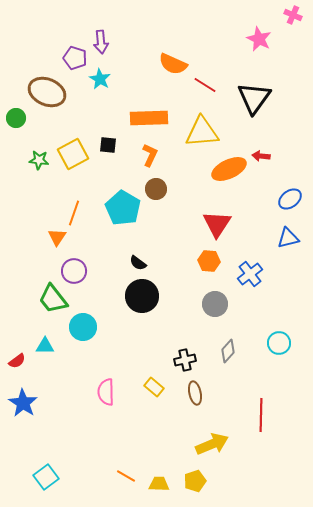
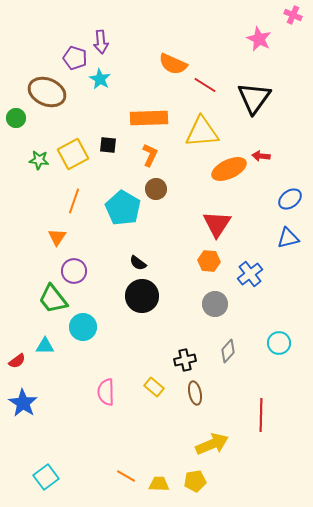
orange line at (74, 213): moved 12 px up
yellow pentagon at (195, 481): rotated 10 degrees clockwise
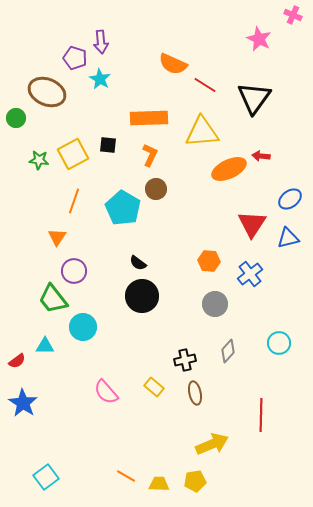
red triangle at (217, 224): moved 35 px right
pink semicircle at (106, 392): rotated 40 degrees counterclockwise
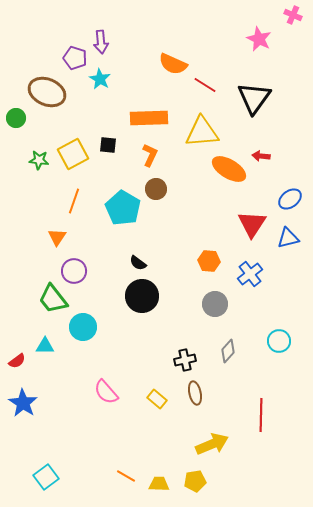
orange ellipse at (229, 169): rotated 56 degrees clockwise
cyan circle at (279, 343): moved 2 px up
yellow rectangle at (154, 387): moved 3 px right, 12 px down
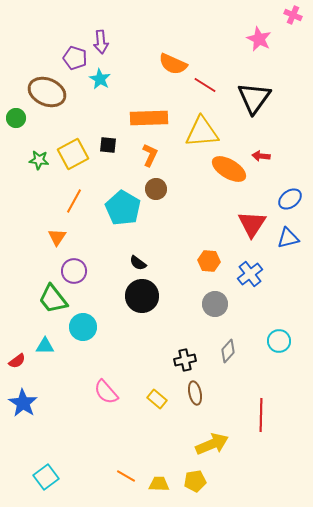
orange line at (74, 201): rotated 10 degrees clockwise
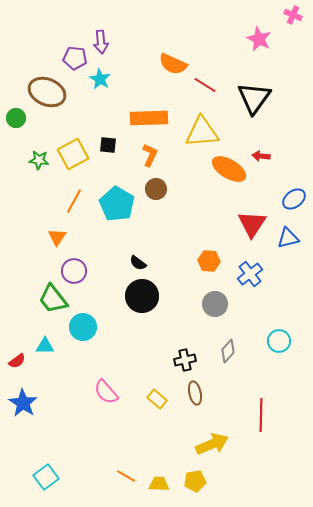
purple pentagon at (75, 58): rotated 10 degrees counterclockwise
blue ellipse at (290, 199): moved 4 px right
cyan pentagon at (123, 208): moved 6 px left, 4 px up
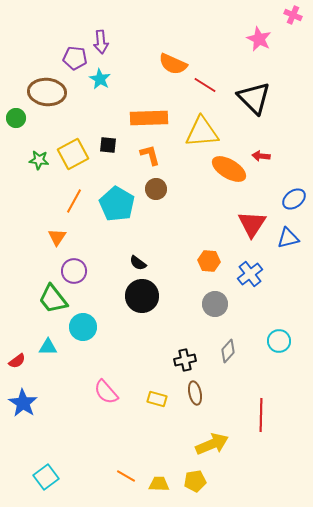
brown ellipse at (47, 92): rotated 18 degrees counterclockwise
black triangle at (254, 98): rotated 21 degrees counterclockwise
orange L-shape at (150, 155): rotated 40 degrees counterclockwise
cyan triangle at (45, 346): moved 3 px right, 1 px down
yellow rectangle at (157, 399): rotated 24 degrees counterclockwise
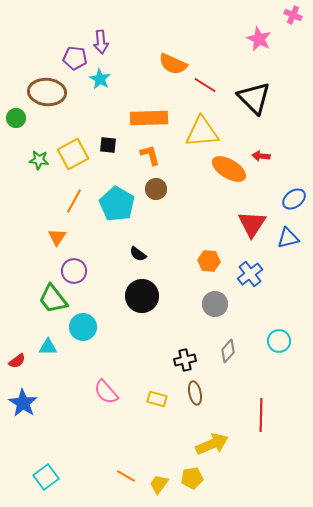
black semicircle at (138, 263): moved 9 px up
yellow pentagon at (195, 481): moved 3 px left, 3 px up
yellow trapezoid at (159, 484): rotated 55 degrees counterclockwise
